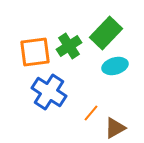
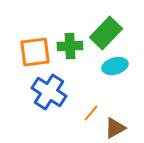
green cross: moved 1 px right; rotated 30 degrees clockwise
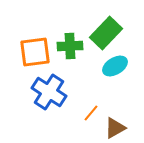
cyan ellipse: rotated 15 degrees counterclockwise
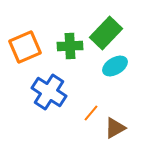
orange square: moved 10 px left, 5 px up; rotated 16 degrees counterclockwise
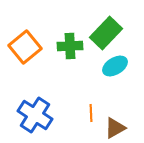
orange square: rotated 16 degrees counterclockwise
blue cross: moved 14 px left, 23 px down
orange line: rotated 42 degrees counterclockwise
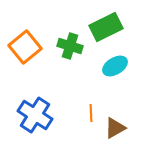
green rectangle: moved 6 px up; rotated 20 degrees clockwise
green cross: rotated 20 degrees clockwise
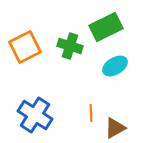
orange square: rotated 12 degrees clockwise
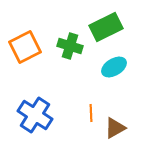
cyan ellipse: moved 1 px left, 1 px down
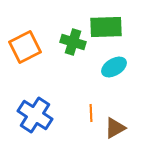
green rectangle: rotated 24 degrees clockwise
green cross: moved 3 px right, 4 px up
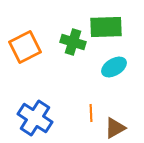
blue cross: moved 3 px down
